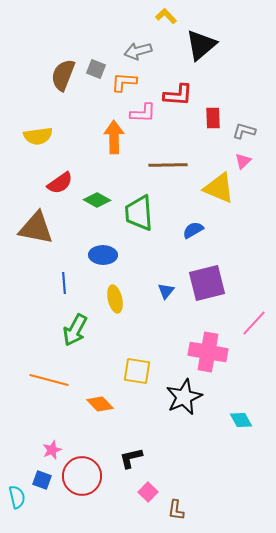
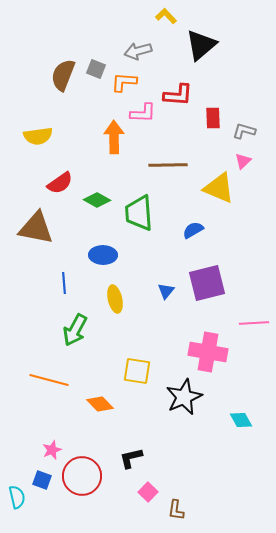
pink line: rotated 44 degrees clockwise
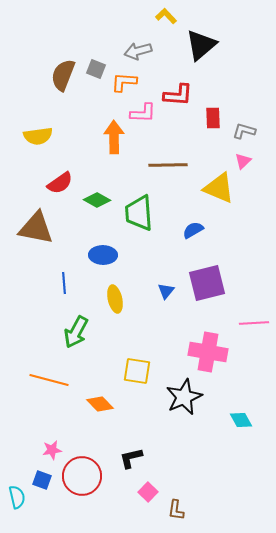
green arrow: moved 1 px right, 2 px down
pink star: rotated 12 degrees clockwise
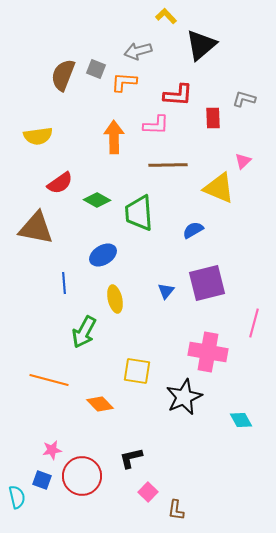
pink L-shape: moved 13 px right, 12 px down
gray L-shape: moved 32 px up
blue ellipse: rotated 32 degrees counterclockwise
pink line: rotated 72 degrees counterclockwise
green arrow: moved 8 px right
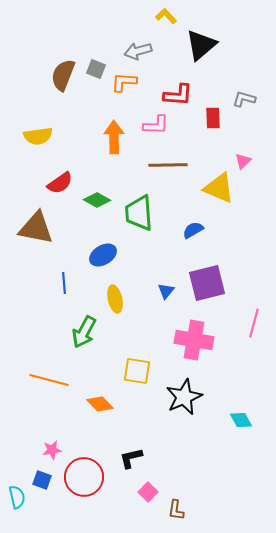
pink cross: moved 14 px left, 12 px up
red circle: moved 2 px right, 1 px down
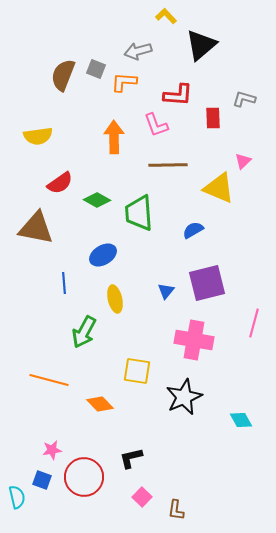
pink L-shape: rotated 68 degrees clockwise
pink square: moved 6 px left, 5 px down
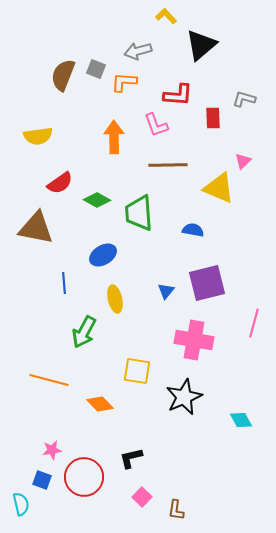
blue semicircle: rotated 40 degrees clockwise
cyan semicircle: moved 4 px right, 7 px down
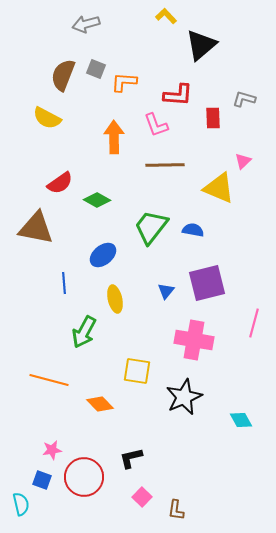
gray arrow: moved 52 px left, 27 px up
yellow semicircle: moved 9 px right, 18 px up; rotated 36 degrees clockwise
brown line: moved 3 px left
green trapezoid: moved 12 px right, 14 px down; rotated 42 degrees clockwise
blue ellipse: rotated 8 degrees counterclockwise
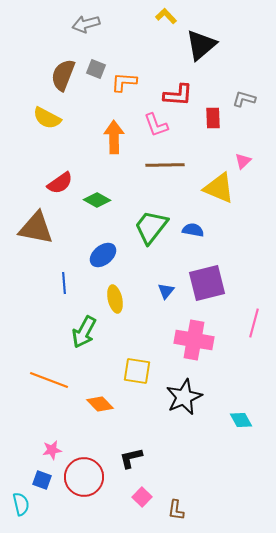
orange line: rotated 6 degrees clockwise
